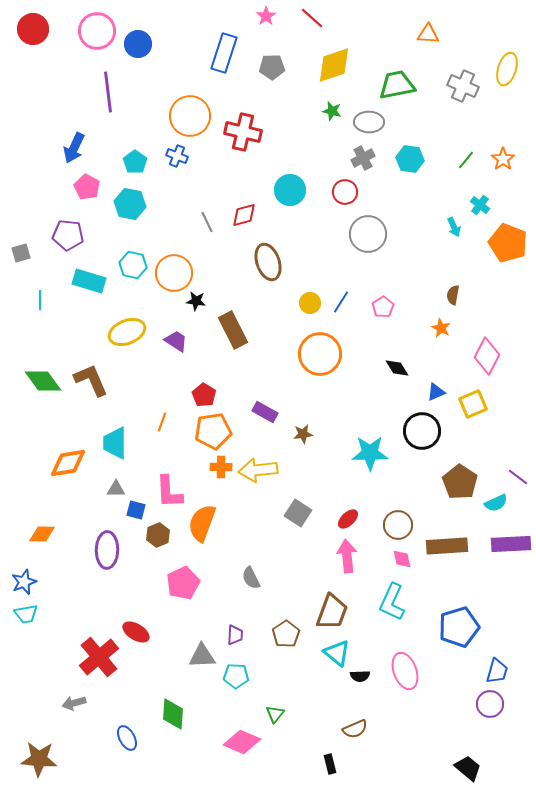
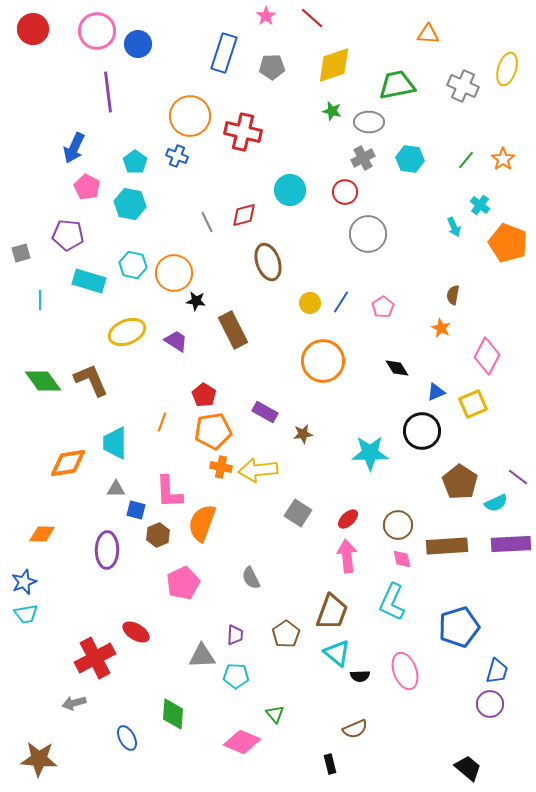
orange circle at (320, 354): moved 3 px right, 7 px down
orange cross at (221, 467): rotated 10 degrees clockwise
red cross at (99, 657): moved 4 px left, 1 px down; rotated 12 degrees clockwise
green triangle at (275, 714): rotated 18 degrees counterclockwise
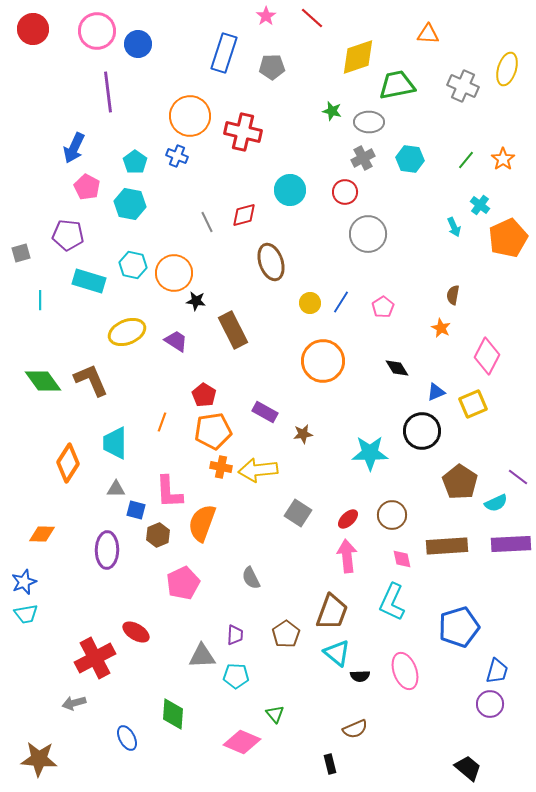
yellow diamond at (334, 65): moved 24 px right, 8 px up
orange pentagon at (508, 243): moved 5 px up; rotated 27 degrees clockwise
brown ellipse at (268, 262): moved 3 px right
orange diamond at (68, 463): rotated 48 degrees counterclockwise
brown circle at (398, 525): moved 6 px left, 10 px up
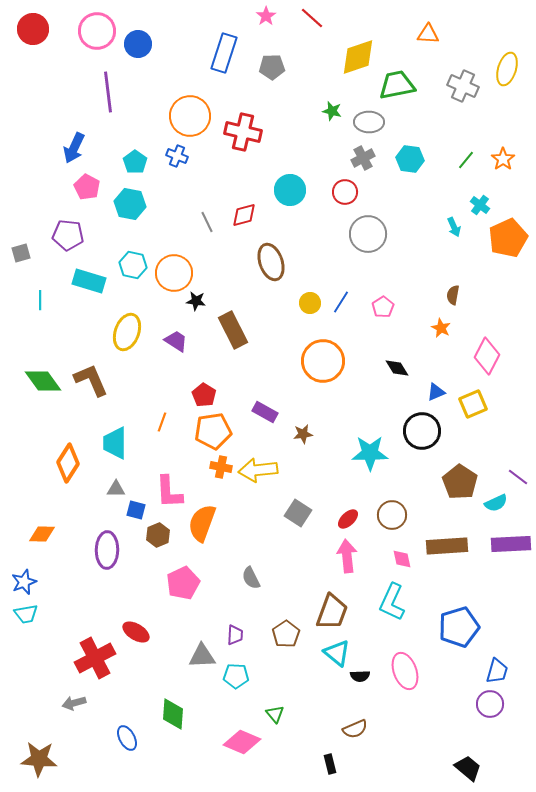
yellow ellipse at (127, 332): rotated 48 degrees counterclockwise
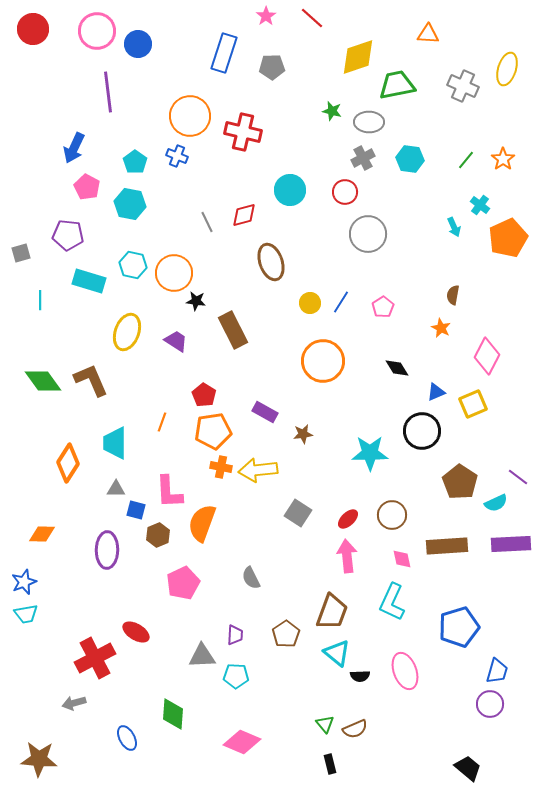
green triangle at (275, 714): moved 50 px right, 10 px down
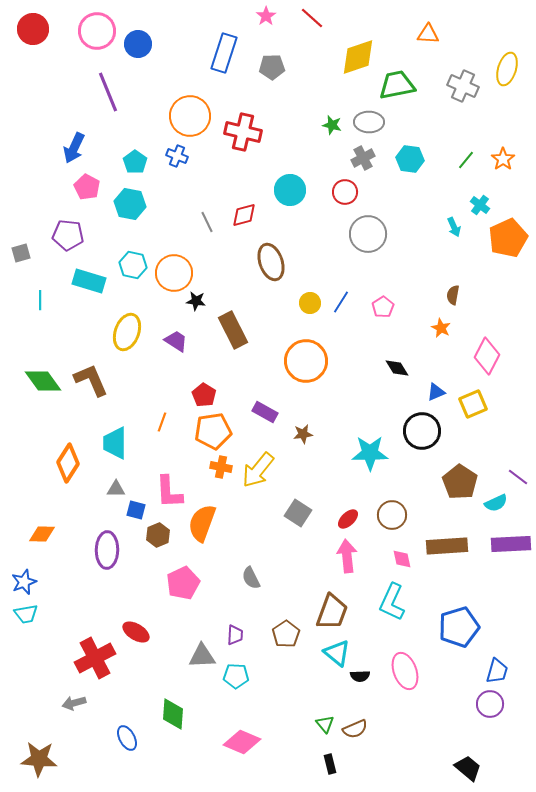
purple line at (108, 92): rotated 15 degrees counterclockwise
green star at (332, 111): moved 14 px down
orange circle at (323, 361): moved 17 px left
yellow arrow at (258, 470): rotated 45 degrees counterclockwise
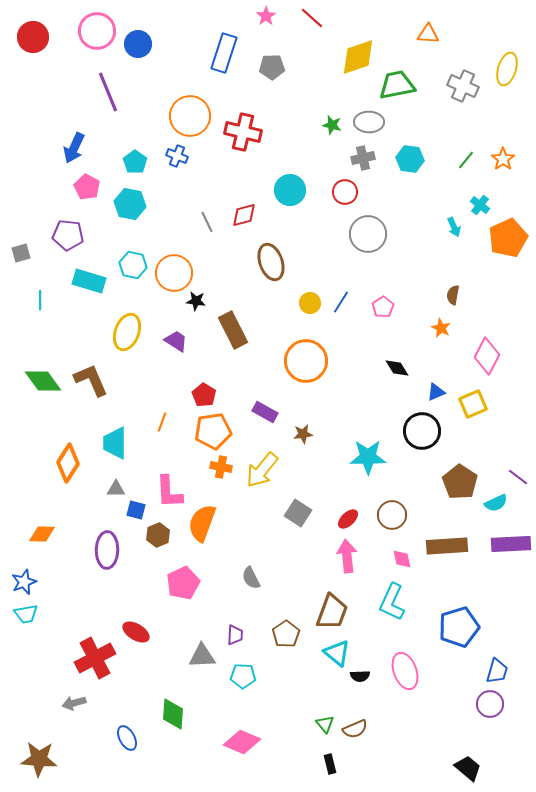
red circle at (33, 29): moved 8 px down
gray cross at (363, 158): rotated 15 degrees clockwise
cyan star at (370, 453): moved 2 px left, 4 px down
yellow arrow at (258, 470): moved 4 px right
cyan pentagon at (236, 676): moved 7 px right
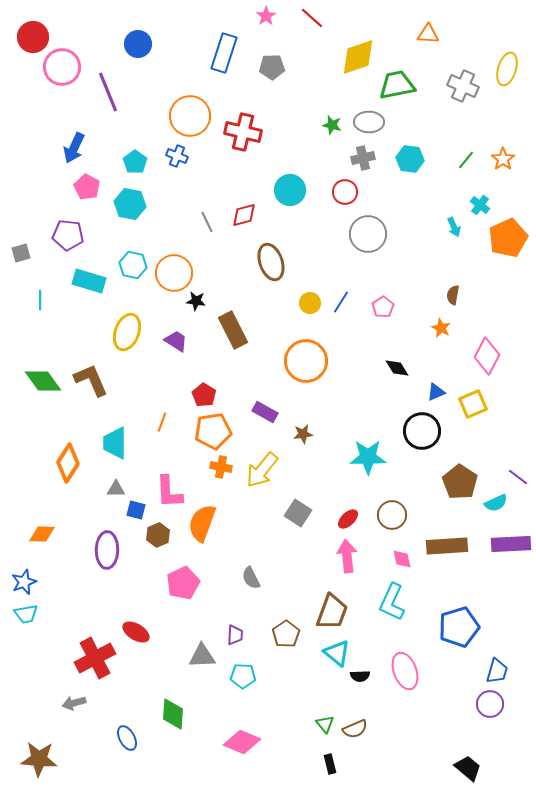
pink circle at (97, 31): moved 35 px left, 36 px down
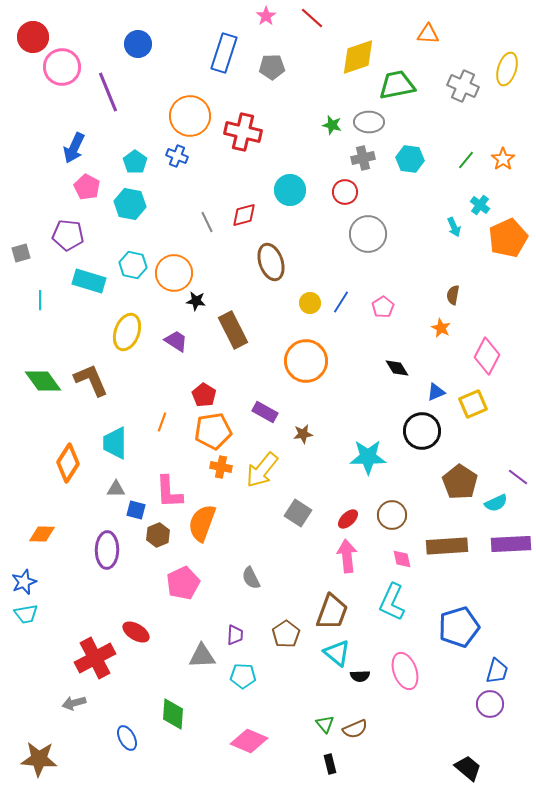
pink diamond at (242, 742): moved 7 px right, 1 px up
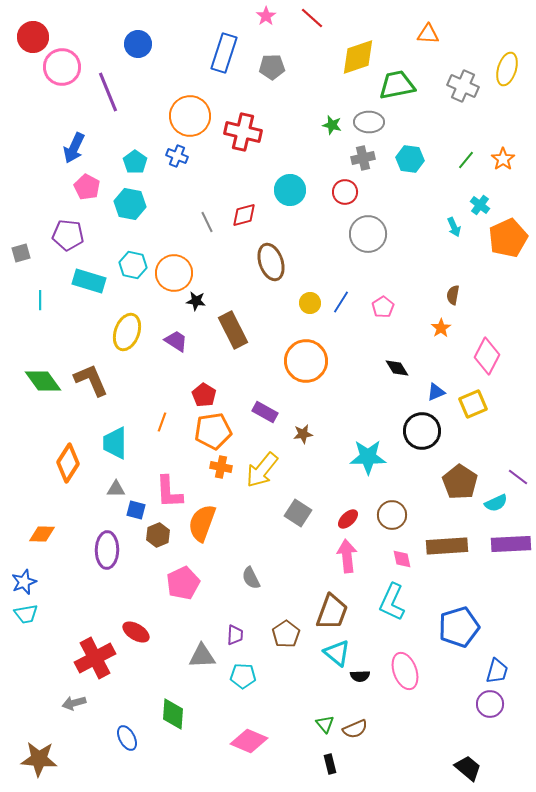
orange star at (441, 328): rotated 12 degrees clockwise
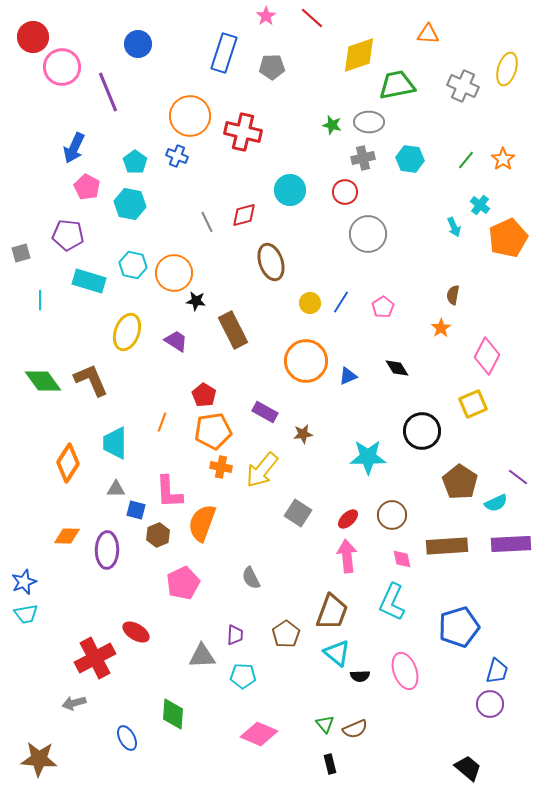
yellow diamond at (358, 57): moved 1 px right, 2 px up
blue triangle at (436, 392): moved 88 px left, 16 px up
orange diamond at (42, 534): moved 25 px right, 2 px down
pink diamond at (249, 741): moved 10 px right, 7 px up
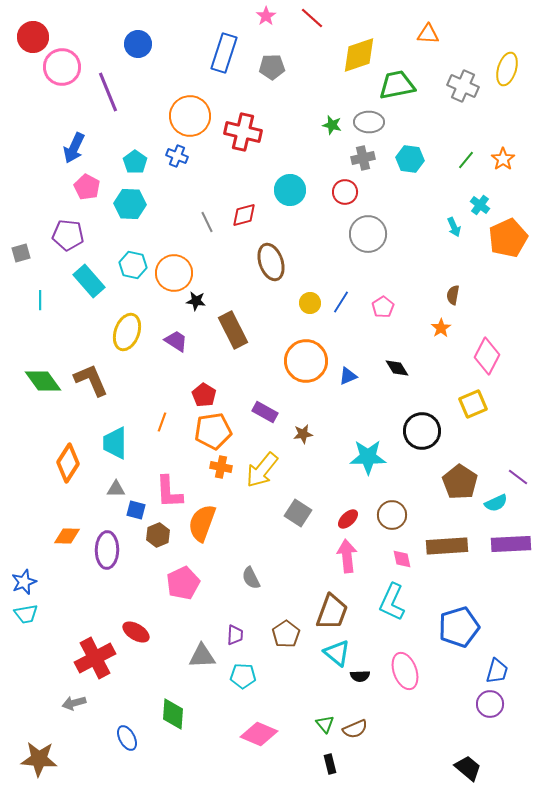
cyan hexagon at (130, 204): rotated 8 degrees counterclockwise
cyan rectangle at (89, 281): rotated 32 degrees clockwise
